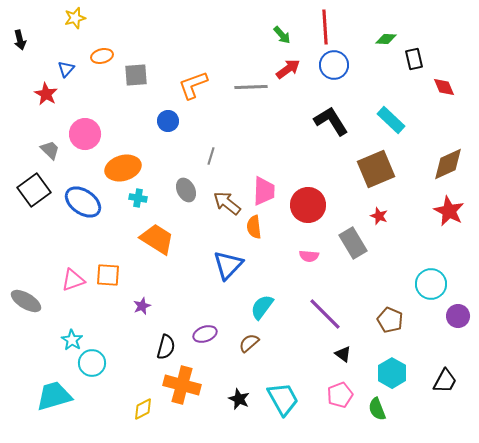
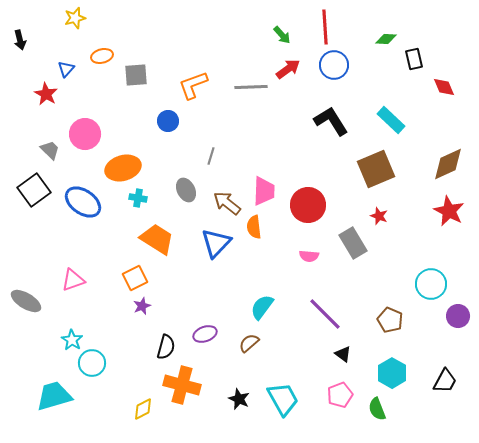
blue triangle at (228, 265): moved 12 px left, 22 px up
orange square at (108, 275): moved 27 px right, 3 px down; rotated 30 degrees counterclockwise
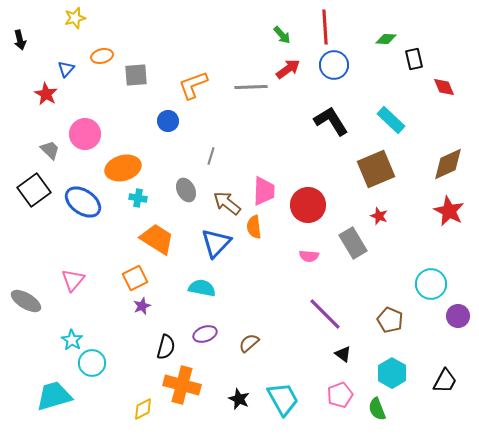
pink triangle at (73, 280): rotated 30 degrees counterclockwise
cyan semicircle at (262, 307): moved 60 px left, 19 px up; rotated 64 degrees clockwise
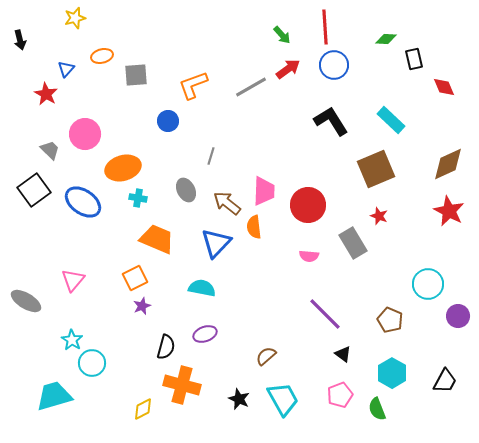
gray line at (251, 87): rotated 28 degrees counterclockwise
orange trapezoid at (157, 239): rotated 9 degrees counterclockwise
cyan circle at (431, 284): moved 3 px left
brown semicircle at (249, 343): moved 17 px right, 13 px down
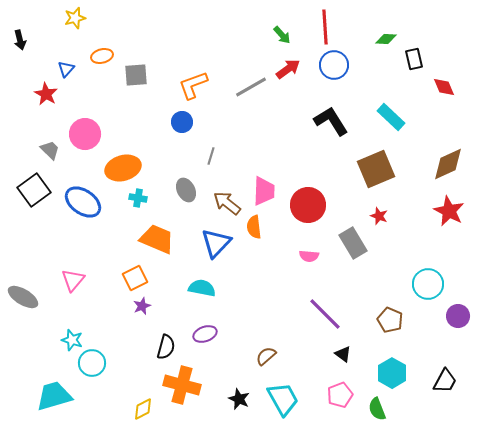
cyan rectangle at (391, 120): moved 3 px up
blue circle at (168, 121): moved 14 px right, 1 px down
gray ellipse at (26, 301): moved 3 px left, 4 px up
cyan star at (72, 340): rotated 15 degrees counterclockwise
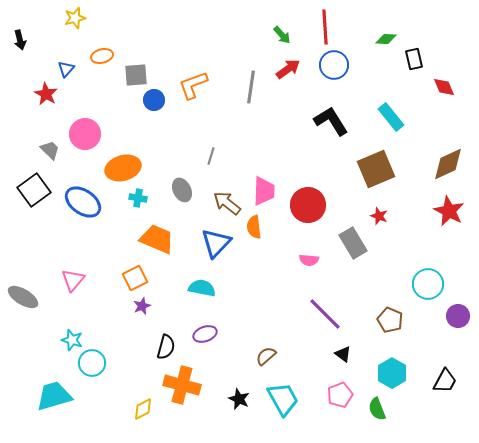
gray line at (251, 87): rotated 52 degrees counterclockwise
cyan rectangle at (391, 117): rotated 8 degrees clockwise
blue circle at (182, 122): moved 28 px left, 22 px up
gray ellipse at (186, 190): moved 4 px left
pink semicircle at (309, 256): moved 4 px down
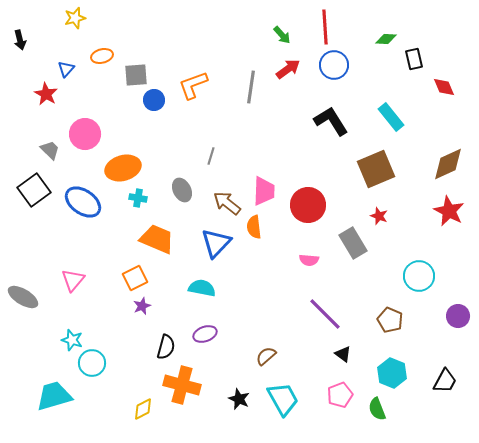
cyan circle at (428, 284): moved 9 px left, 8 px up
cyan hexagon at (392, 373): rotated 8 degrees counterclockwise
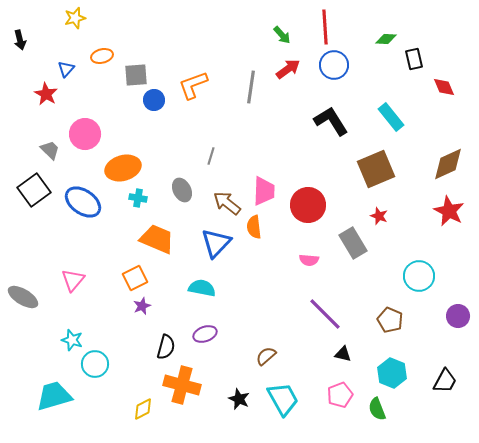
black triangle at (343, 354): rotated 24 degrees counterclockwise
cyan circle at (92, 363): moved 3 px right, 1 px down
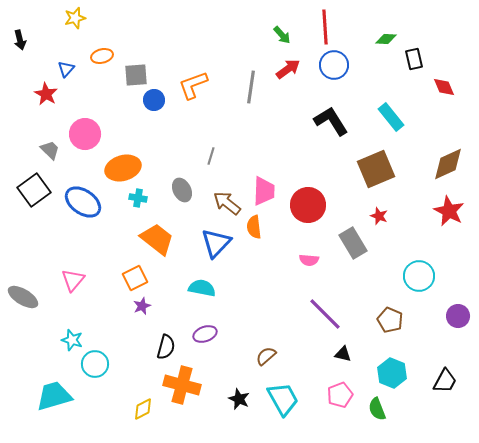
orange trapezoid at (157, 239): rotated 15 degrees clockwise
